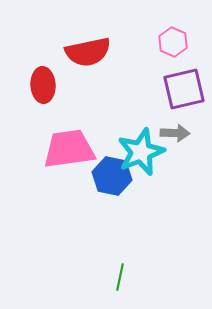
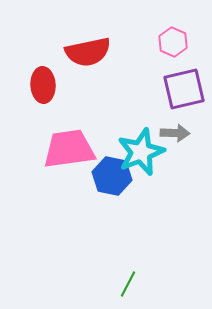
green line: moved 8 px right, 7 px down; rotated 16 degrees clockwise
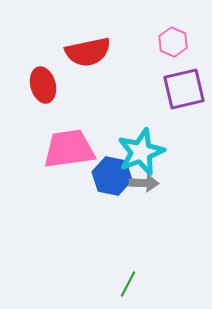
red ellipse: rotated 12 degrees counterclockwise
gray arrow: moved 31 px left, 50 px down
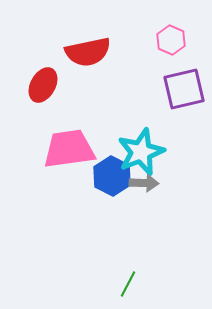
pink hexagon: moved 2 px left, 2 px up
red ellipse: rotated 44 degrees clockwise
blue hexagon: rotated 15 degrees clockwise
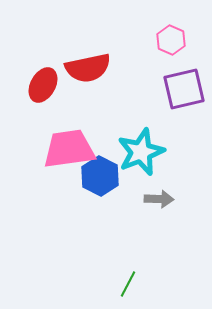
red semicircle: moved 16 px down
blue hexagon: moved 12 px left
gray arrow: moved 15 px right, 16 px down
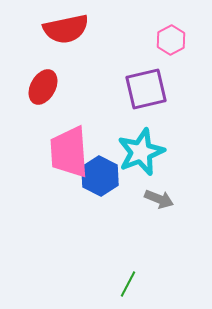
pink hexagon: rotated 8 degrees clockwise
red semicircle: moved 22 px left, 39 px up
red ellipse: moved 2 px down
purple square: moved 38 px left
pink trapezoid: moved 3 px down; rotated 86 degrees counterclockwise
gray arrow: rotated 20 degrees clockwise
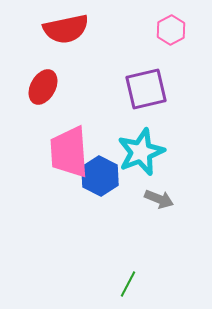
pink hexagon: moved 10 px up
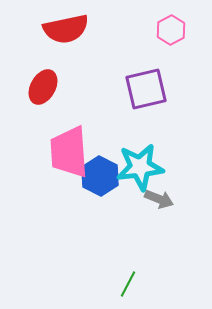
cyan star: moved 1 px left, 15 px down; rotated 15 degrees clockwise
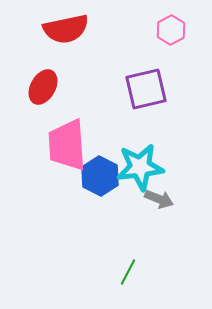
pink trapezoid: moved 2 px left, 7 px up
green line: moved 12 px up
